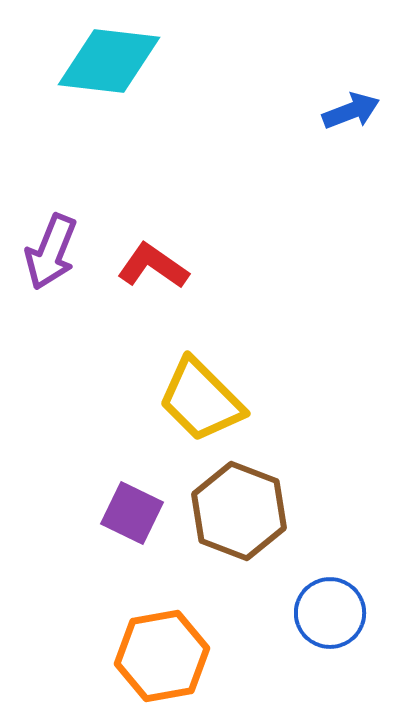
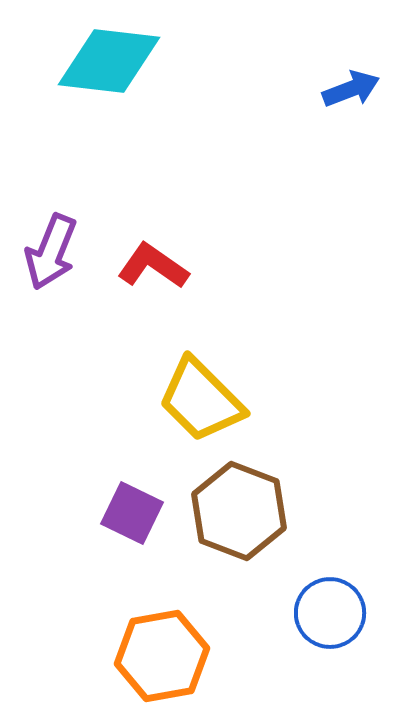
blue arrow: moved 22 px up
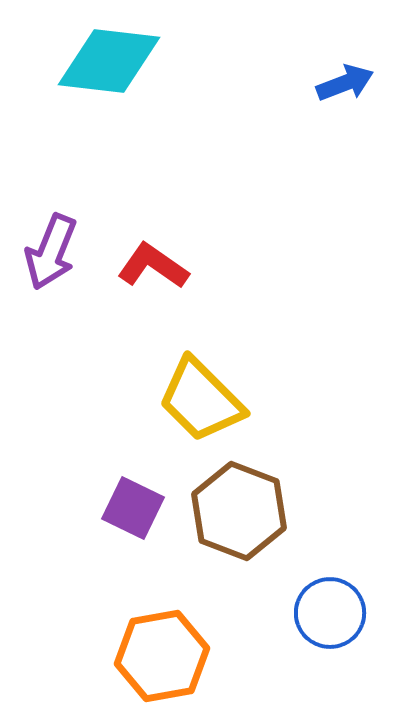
blue arrow: moved 6 px left, 6 px up
purple square: moved 1 px right, 5 px up
